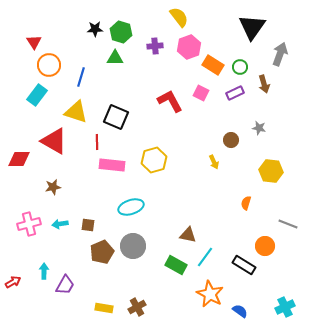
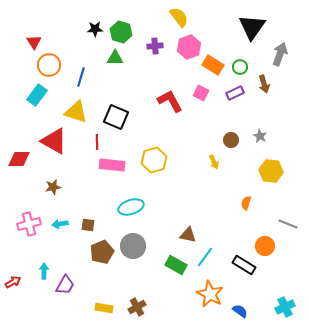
gray star at (259, 128): moved 1 px right, 8 px down; rotated 16 degrees clockwise
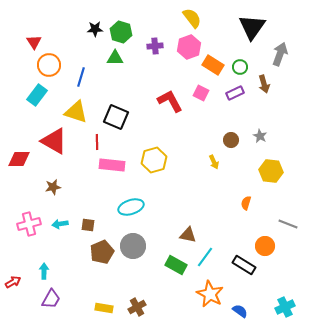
yellow semicircle at (179, 17): moved 13 px right, 1 px down
purple trapezoid at (65, 285): moved 14 px left, 14 px down
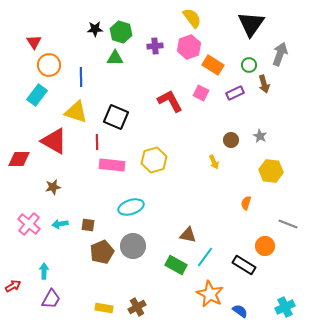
black triangle at (252, 27): moved 1 px left, 3 px up
green circle at (240, 67): moved 9 px right, 2 px up
blue line at (81, 77): rotated 18 degrees counterclockwise
pink cross at (29, 224): rotated 35 degrees counterclockwise
red arrow at (13, 282): moved 4 px down
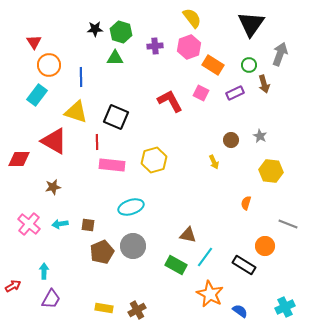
brown cross at (137, 307): moved 3 px down
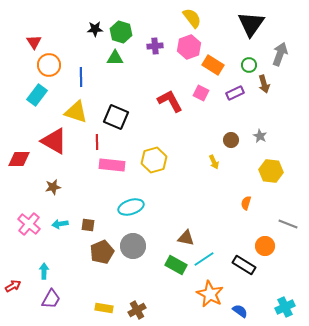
brown triangle at (188, 235): moved 2 px left, 3 px down
cyan line at (205, 257): moved 1 px left, 2 px down; rotated 20 degrees clockwise
